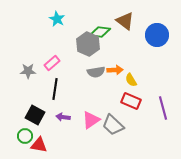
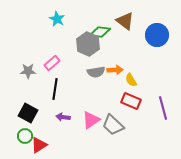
black square: moved 7 px left, 2 px up
red triangle: rotated 42 degrees counterclockwise
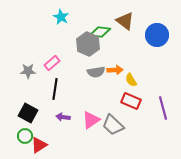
cyan star: moved 4 px right, 2 px up
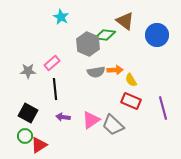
green diamond: moved 5 px right, 3 px down
black line: rotated 15 degrees counterclockwise
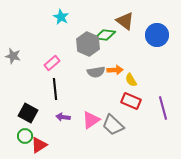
gray star: moved 15 px left, 15 px up; rotated 14 degrees clockwise
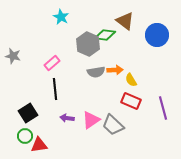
black square: rotated 30 degrees clockwise
purple arrow: moved 4 px right, 1 px down
red triangle: rotated 24 degrees clockwise
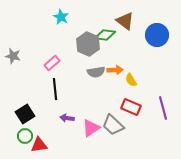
red rectangle: moved 6 px down
black square: moved 3 px left, 1 px down
pink triangle: moved 8 px down
